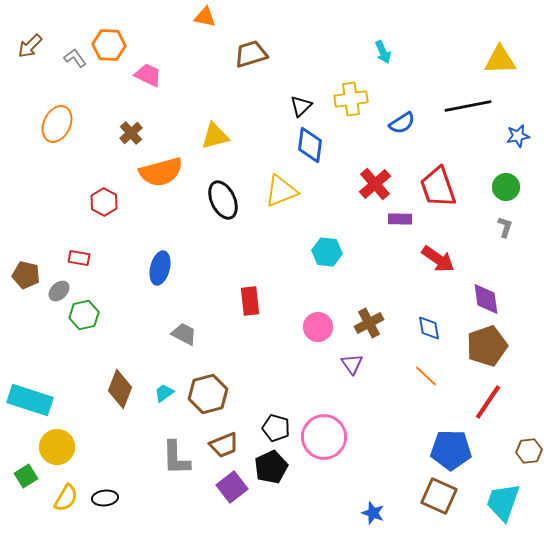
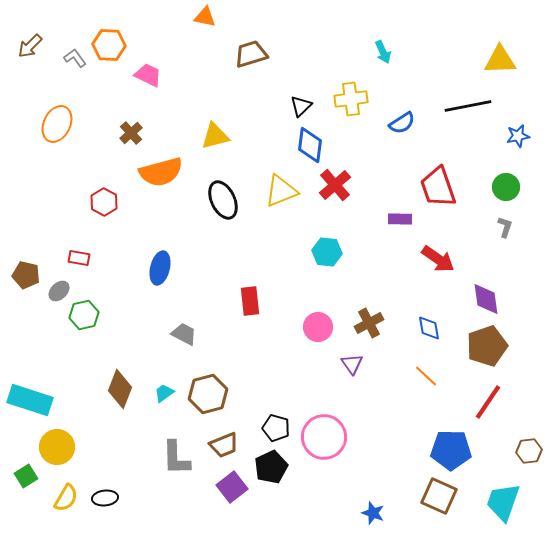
red cross at (375, 184): moved 40 px left, 1 px down
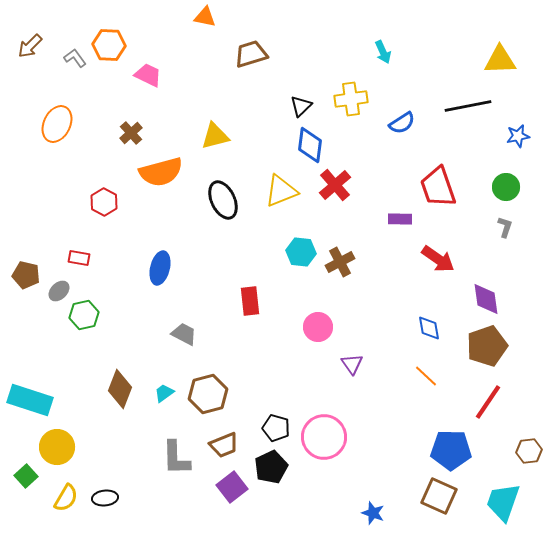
cyan hexagon at (327, 252): moved 26 px left
brown cross at (369, 323): moved 29 px left, 61 px up
green square at (26, 476): rotated 10 degrees counterclockwise
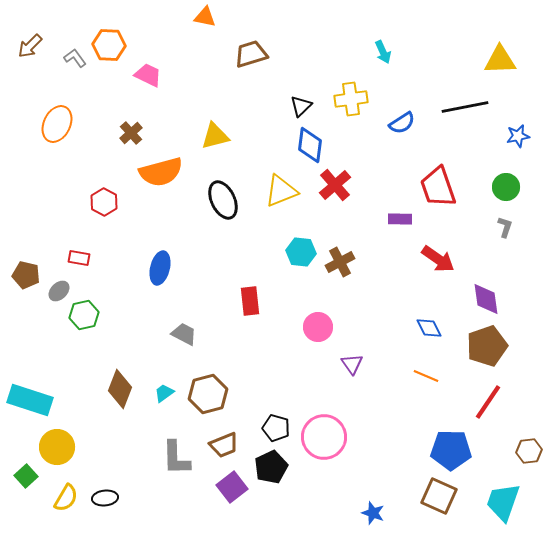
black line at (468, 106): moved 3 px left, 1 px down
blue diamond at (429, 328): rotated 16 degrees counterclockwise
orange line at (426, 376): rotated 20 degrees counterclockwise
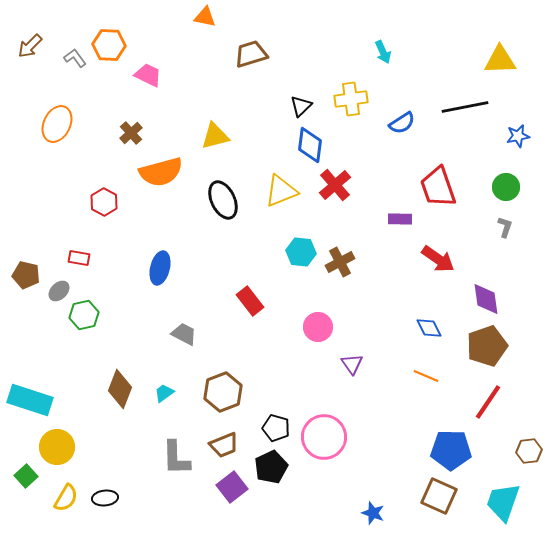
red rectangle at (250, 301): rotated 32 degrees counterclockwise
brown hexagon at (208, 394): moved 15 px right, 2 px up; rotated 6 degrees counterclockwise
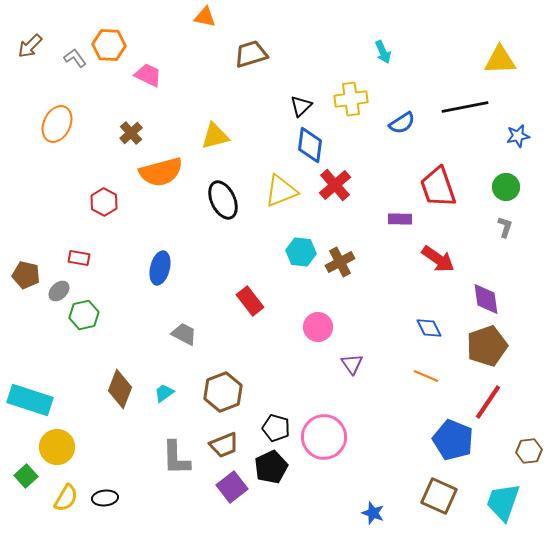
blue pentagon at (451, 450): moved 2 px right, 10 px up; rotated 21 degrees clockwise
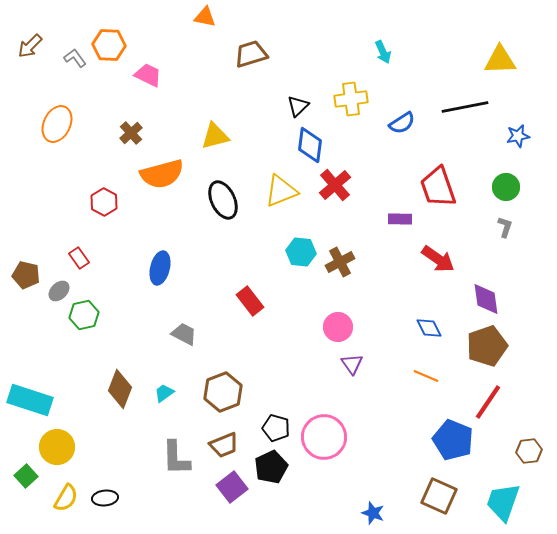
black triangle at (301, 106): moved 3 px left
orange semicircle at (161, 172): moved 1 px right, 2 px down
red rectangle at (79, 258): rotated 45 degrees clockwise
pink circle at (318, 327): moved 20 px right
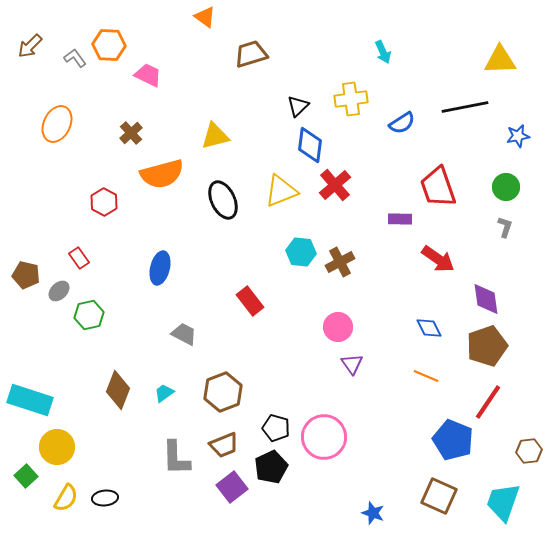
orange triangle at (205, 17): rotated 25 degrees clockwise
green hexagon at (84, 315): moved 5 px right
brown diamond at (120, 389): moved 2 px left, 1 px down
